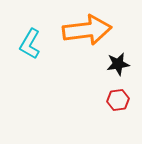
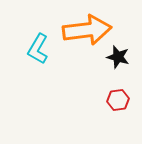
cyan L-shape: moved 8 px right, 5 px down
black star: moved 7 px up; rotated 25 degrees clockwise
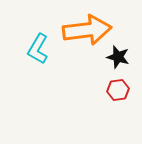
red hexagon: moved 10 px up
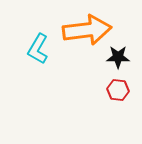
black star: rotated 15 degrees counterclockwise
red hexagon: rotated 15 degrees clockwise
